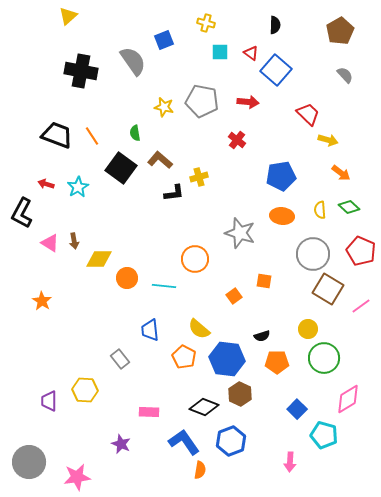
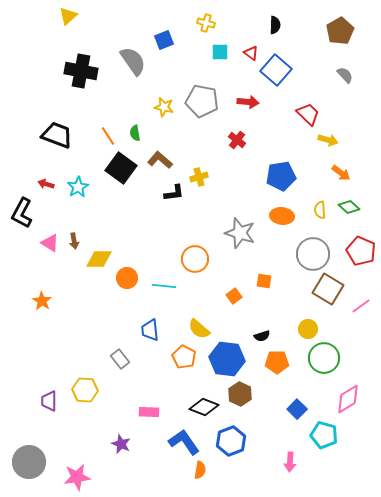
orange line at (92, 136): moved 16 px right
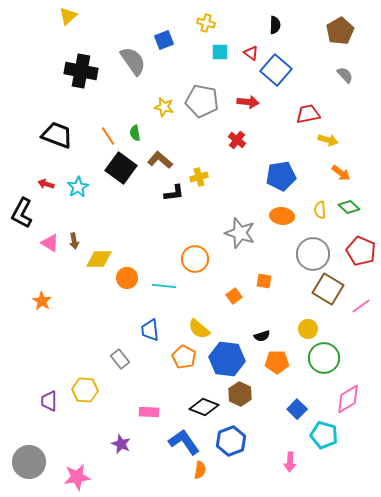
red trapezoid at (308, 114): rotated 55 degrees counterclockwise
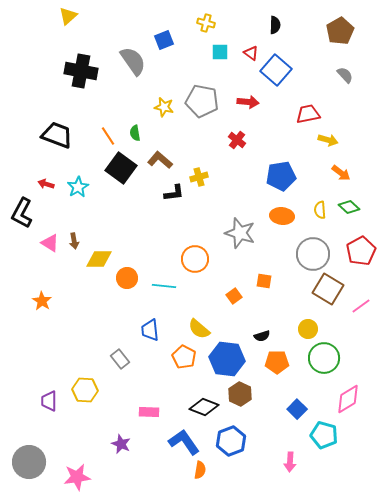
red pentagon at (361, 251): rotated 20 degrees clockwise
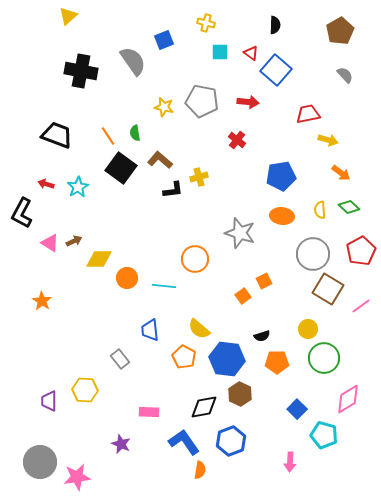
black L-shape at (174, 193): moved 1 px left, 3 px up
brown arrow at (74, 241): rotated 105 degrees counterclockwise
orange square at (264, 281): rotated 35 degrees counterclockwise
orange square at (234, 296): moved 9 px right
black diamond at (204, 407): rotated 32 degrees counterclockwise
gray circle at (29, 462): moved 11 px right
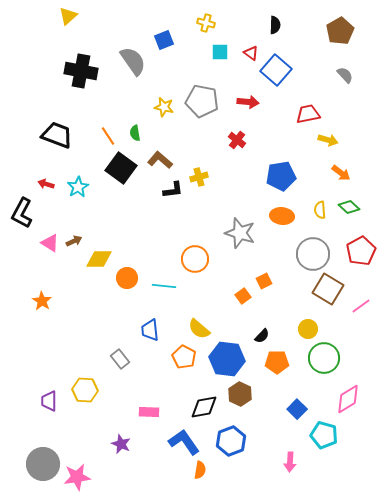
black semicircle at (262, 336): rotated 28 degrees counterclockwise
gray circle at (40, 462): moved 3 px right, 2 px down
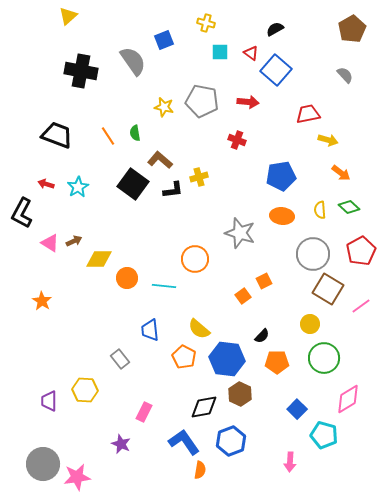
black semicircle at (275, 25): moved 4 px down; rotated 120 degrees counterclockwise
brown pentagon at (340, 31): moved 12 px right, 2 px up
red cross at (237, 140): rotated 18 degrees counterclockwise
black square at (121, 168): moved 12 px right, 16 px down
yellow circle at (308, 329): moved 2 px right, 5 px up
pink rectangle at (149, 412): moved 5 px left; rotated 66 degrees counterclockwise
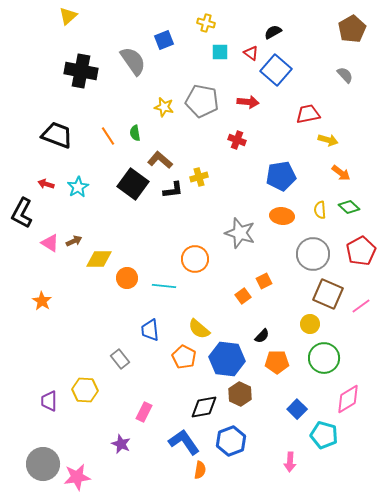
black semicircle at (275, 29): moved 2 px left, 3 px down
brown square at (328, 289): moved 5 px down; rotated 8 degrees counterclockwise
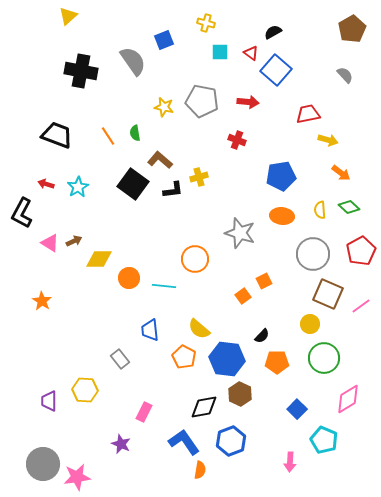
orange circle at (127, 278): moved 2 px right
cyan pentagon at (324, 435): moved 5 px down; rotated 8 degrees clockwise
